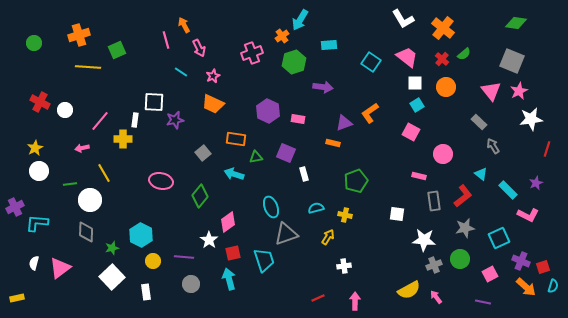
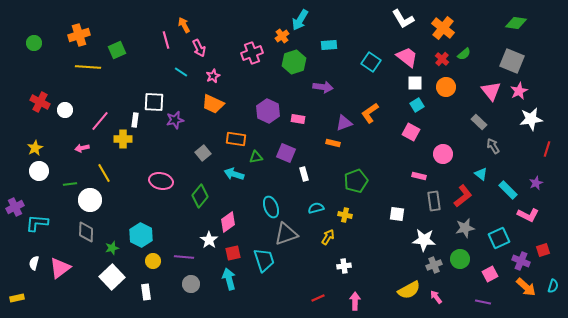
red square at (543, 267): moved 17 px up
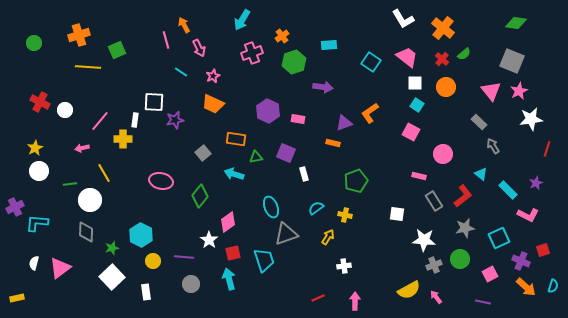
cyan arrow at (300, 20): moved 58 px left
cyan square at (417, 105): rotated 24 degrees counterclockwise
gray rectangle at (434, 201): rotated 24 degrees counterclockwise
cyan semicircle at (316, 208): rotated 21 degrees counterclockwise
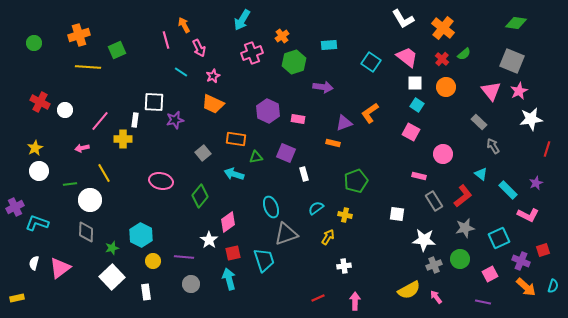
cyan L-shape at (37, 223): rotated 15 degrees clockwise
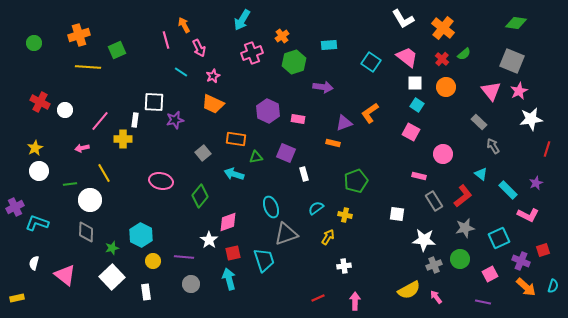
pink diamond at (228, 222): rotated 15 degrees clockwise
pink triangle at (60, 268): moved 5 px right, 7 px down; rotated 45 degrees counterclockwise
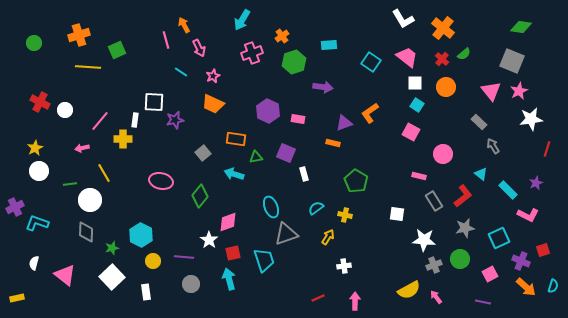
green diamond at (516, 23): moved 5 px right, 4 px down
green pentagon at (356, 181): rotated 20 degrees counterclockwise
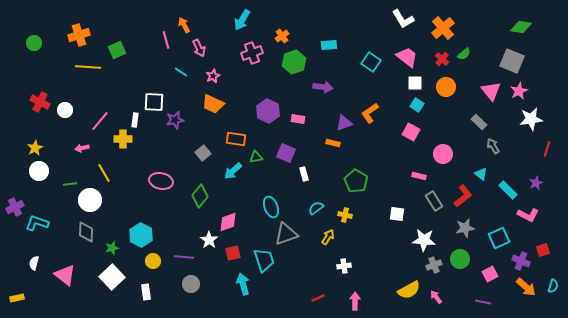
orange cross at (443, 28): rotated 10 degrees clockwise
cyan arrow at (234, 174): moved 1 px left, 3 px up; rotated 60 degrees counterclockwise
cyan arrow at (229, 279): moved 14 px right, 5 px down
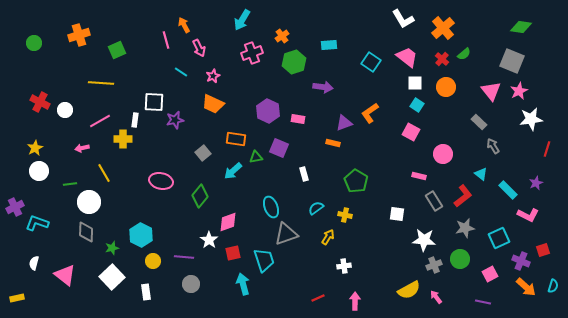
yellow line at (88, 67): moved 13 px right, 16 px down
pink line at (100, 121): rotated 20 degrees clockwise
purple square at (286, 153): moved 7 px left, 5 px up
white circle at (90, 200): moved 1 px left, 2 px down
